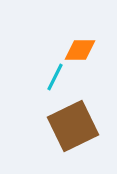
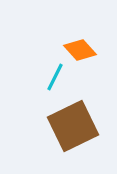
orange diamond: rotated 48 degrees clockwise
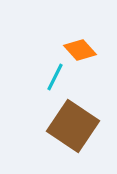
brown square: rotated 30 degrees counterclockwise
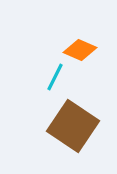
orange diamond: rotated 24 degrees counterclockwise
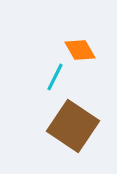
orange diamond: rotated 36 degrees clockwise
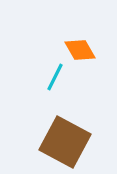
brown square: moved 8 px left, 16 px down; rotated 6 degrees counterclockwise
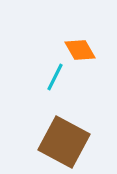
brown square: moved 1 px left
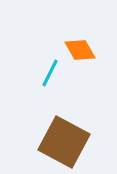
cyan line: moved 5 px left, 4 px up
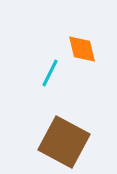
orange diamond: moved 2 px right, 1 px up; rotated 16 degrees clockwise
